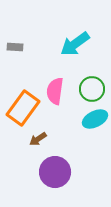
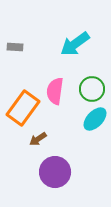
cyan ellipse: rotated 20 degrees counterclockwise
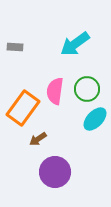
green circle: moved 5 px left
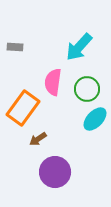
cyan arrow: moved 4 px right, 3 px down; rotated 12 degrees counterclockwise
pink semicircle: moved 2 px left, 9 px up
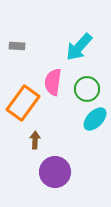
gray rectangle: moved 2 px right, 1 px up
orange rectangle: moved 5 px up
brown arrow: moved 3 px left, 1 px down; rotated 126 degrees clockwise
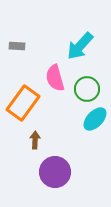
cyan arrow: moved 1 px right, 1 px up
pink semicircle: moved 2 px right, 4 px up; rotated 24 degrees counterclockwise
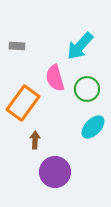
cyan ellipse: moved 2 px left, 8 px down
